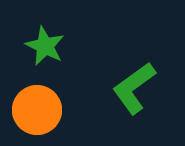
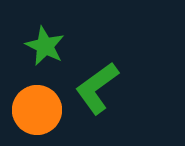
green L-shape: moved 37 px left
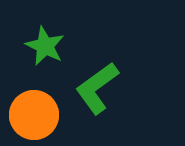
orange circle: moved 3 px left, 5 px down
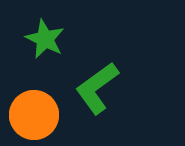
green star: moved 7 px up
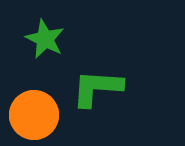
green L-shape: rotated 40 degrees clockwise
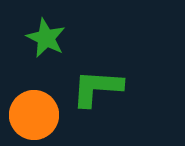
green star: moved 1 px right, 1 px up
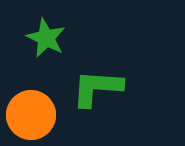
orange circle: moved 3 px left
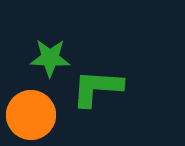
green star: moved 4 px right, 20 px down; rotated 24 degrees counterclockwise
